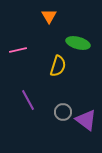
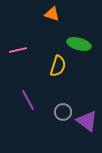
orange triangle: moved 3 px right, 2 px up; rotated 42 degrees counterclockwise
green ellipse: moved 1 px right, 1 px down
purple triangle: moved 1 px right, 1 px down
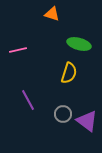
yellow semicircle: moved 11 px right, 7 px down
gray circle: moved 2 px down
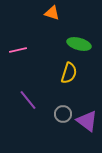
orange triangle: moved 1 px up
purple line: rotated 10 degrees counterclockwise
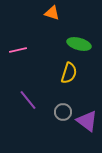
gray circle: moved 2 px up
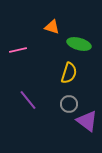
orange triangle: moved 14 px down
gray circle: moved 6 px right, 8 px up
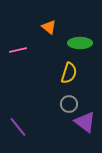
orange triangle: moved 3 px left; rotated 21 degrees clockwise
green ellipse: moved 1 px right, 1 px up; rotated 15 degrees counterclockwise
purple line: moved 10 px left, 27 px down
purple triangle: moved 2 px left, 1 px down
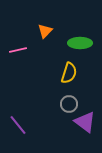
orange triangle: moved 4 px left, 4 px down; rotated 35 degrees clockwise
purple line: moved 2 px up
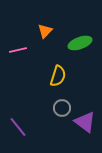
green ellipse: rotated 20 degrees counterclockwise
yellow semicircle: moved 11 px left, 3 px down
gray circle: moved 7 px left, 4 px down
purple line: moved 2 px down
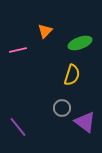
yellow semicircle: moved 14 px right, 1 px up
